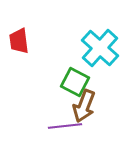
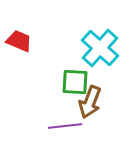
red trapezoid: rotated 120 degrees clockwise
green square: rotated 24 degrees counterclockwise
brown arrow: moved 6 px right, 4 px up
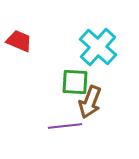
cyan cross: moved 2 px left, 1 px up
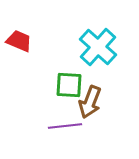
green square: moved 6 px left, 3 px down
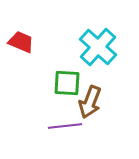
red trapezoid: moved 2 px right, 1 px down
green square: moved 2 px left, 2 px up
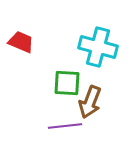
cyan cross: rotated 27 degrees counterclockwise
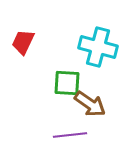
red trapezoid: moved 2 px right; rotated 88 degrees counterclockwise
brown arrow: moved 2 px down; rotated 76 degrees counterclockwise
purple line: moved 5 px right, 9 px down
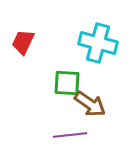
cyan cross: moved 4 px up
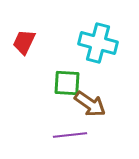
red trapezoid: moved 1 px right
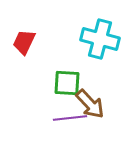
cyan cross: moved 2 px right, 4 px up
brown arrow: rotated 12 degrees clockwise
purple line: moved 17 px up
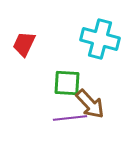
red trapezoid: moved 2 px down
